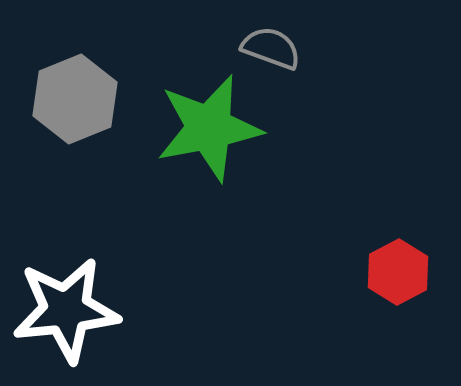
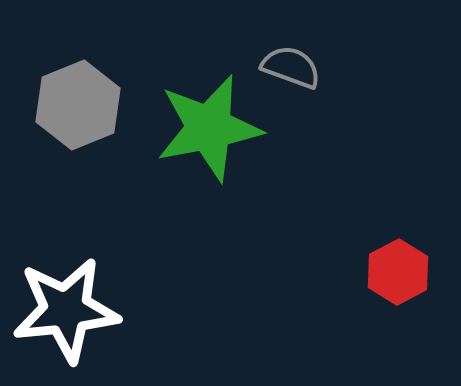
gray semicircle: moved 20 px right, 19 px down
gray hexagon: moved 3 px right, 6 px down
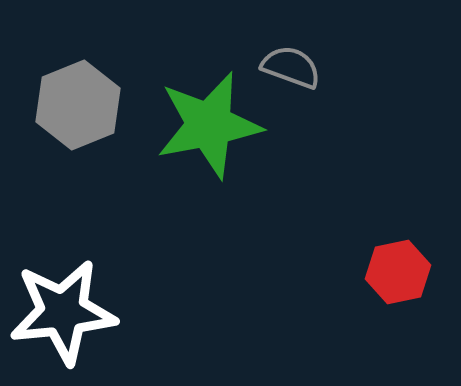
green star: moved 3 px up
red hexagon: rotated 16 degrees clockwise
white star: moved 3 px left, 2 px down
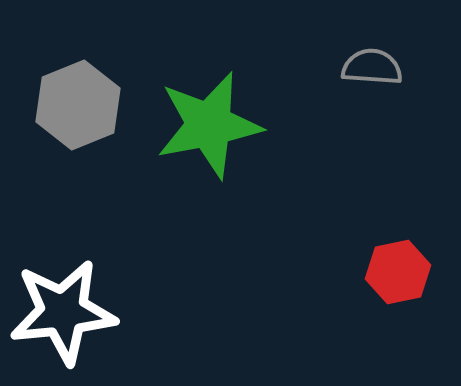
gray semicircle: moved 81 px right; rotated 16 degrees counterclockwise
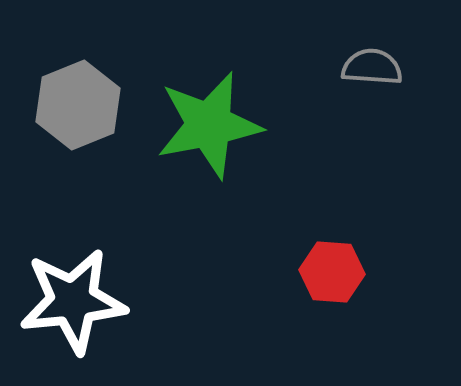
red hexagon: moved 66 px left; rotated 16 degrees clockwise
white star: moved 10 px right, 11 px up
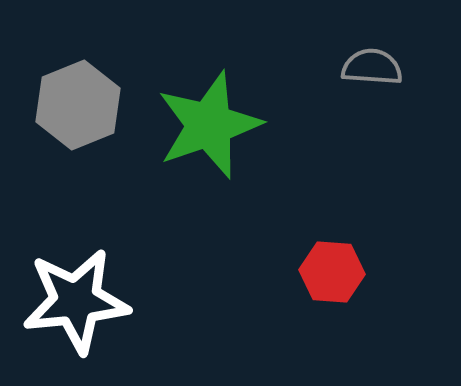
green star: rotated 8 degrees counterclockwise
white star: moved 3 px right
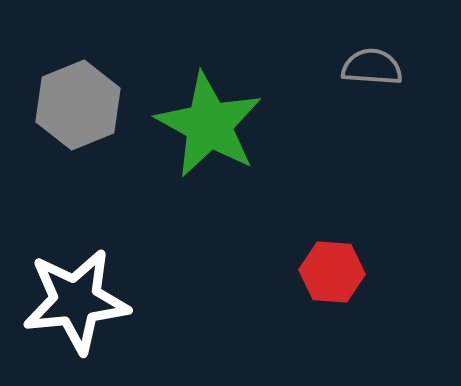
green star: rotated 24 degrees counterclockwise
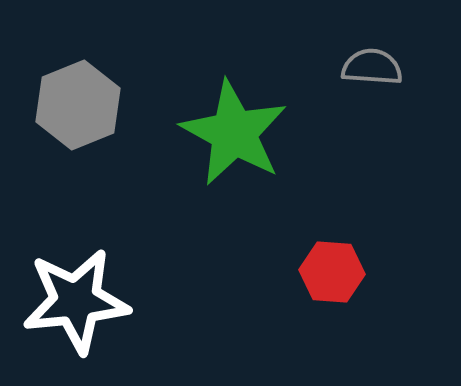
green star: moved 25 px right, 8 px down
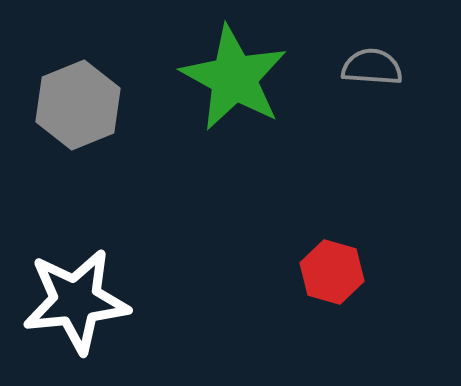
green star: moved 55 px up
red hexagon: rotated 12 degrees clockwise
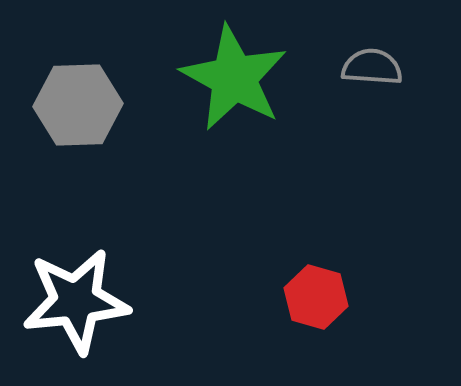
gray hexagon: rotated 20 degrees clockwise
red hexagon: moved 16 px left, 25 px down
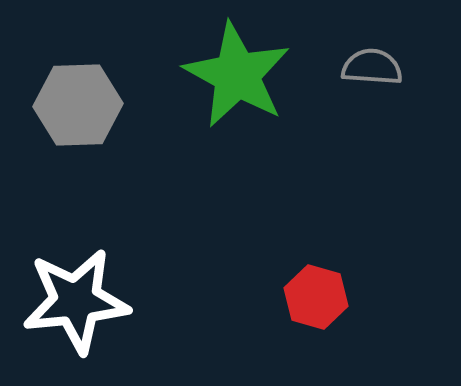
green star: moved 3 px right, 3 px up
